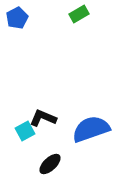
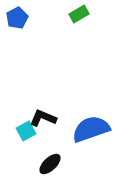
cyan square: moved 1 px right
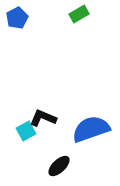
black ellipse: moved 9 px right, 2 px down
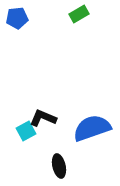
blue pentagon: rotated 20 degrees clockwise
blue semicircle: moved 1 px right, 1 px up
black ellipse: rotated 60 degrees counterclockwise
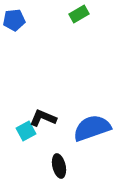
blue pentagon: moved 3 px left, 2 px down
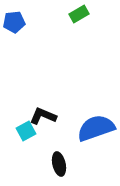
blue pentagon: moved 2 px down
black L-shape: moved 2 px up
blue semicircle: moved 4 px right
black ellipse: moved 2 px up
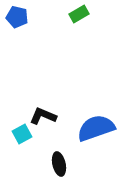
blue pentagon: moved 3 px right, 5 px up; rotated 20 degrees clockwise
cyan square: moved 4 px left, 3 px down
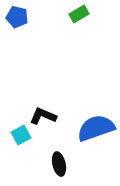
cyan square: moved 1 px left, 1 px down
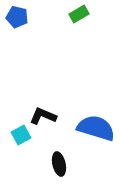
blue semicircle: rotated 36 degrees clockwise
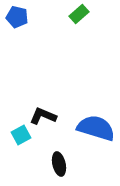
green rectangle: rotated 12 degrees counterclockwise
